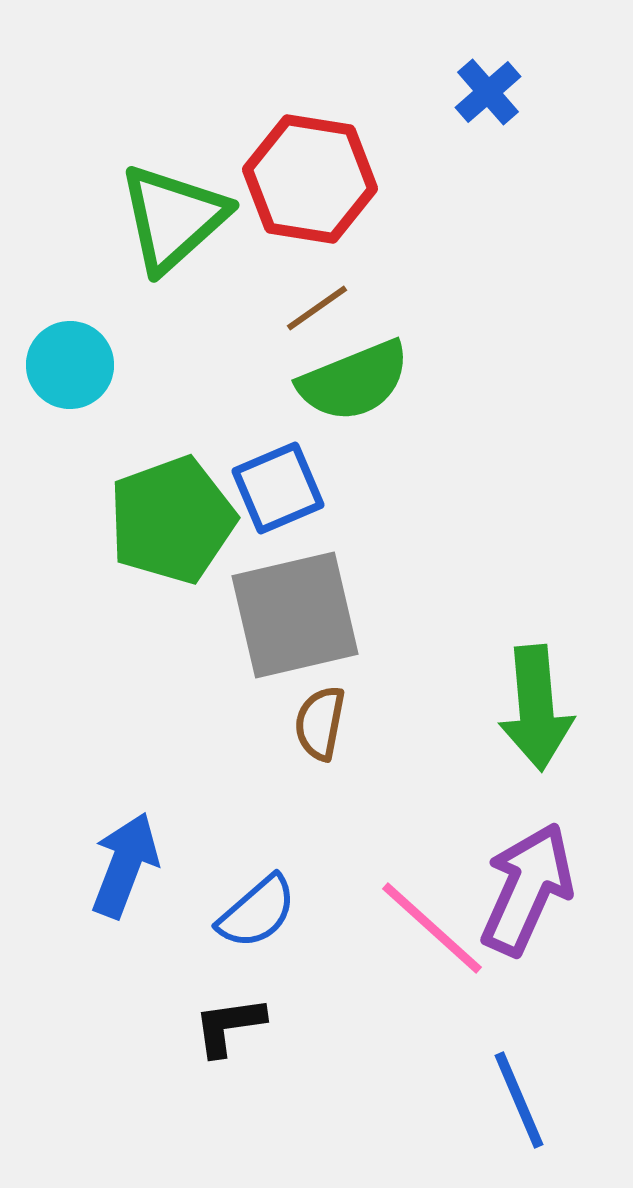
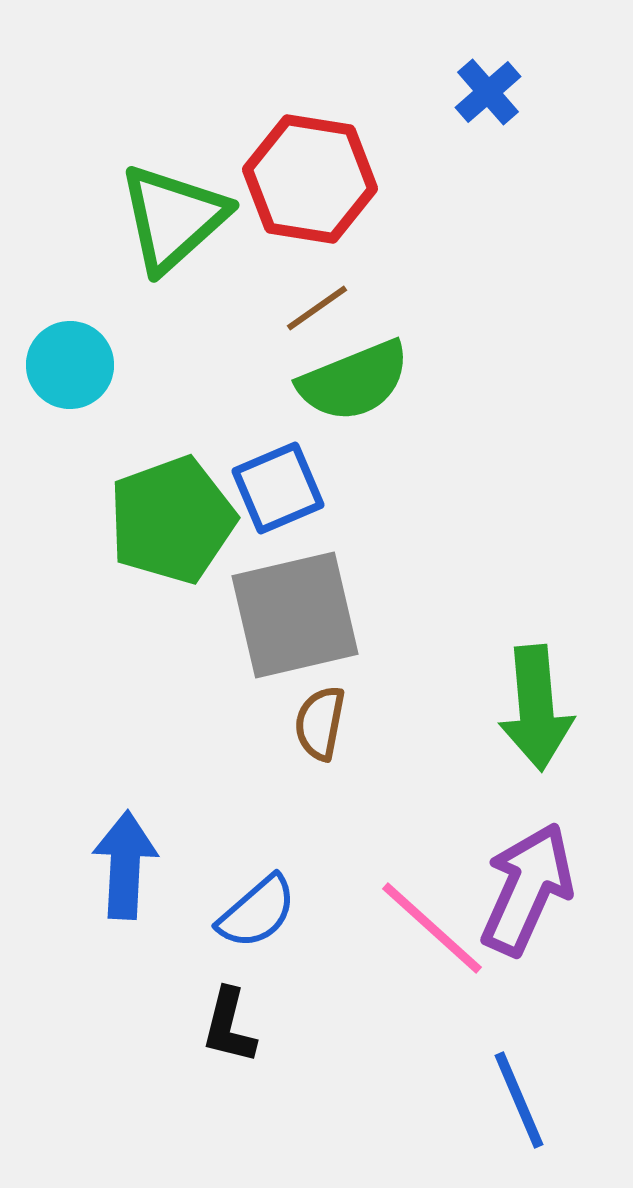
blue arrow: rotated 18 degrees counterclockwise
black L-shape: rotated 68 degrees counterclockwise
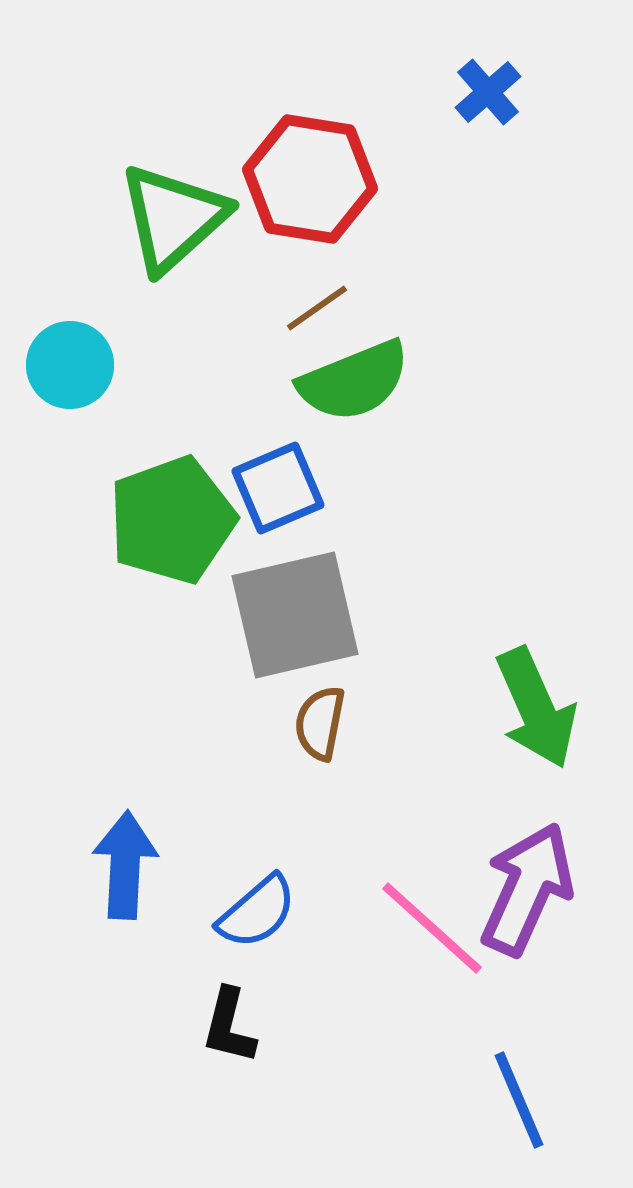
green arrow: rotated 19 degrees counterclockwise
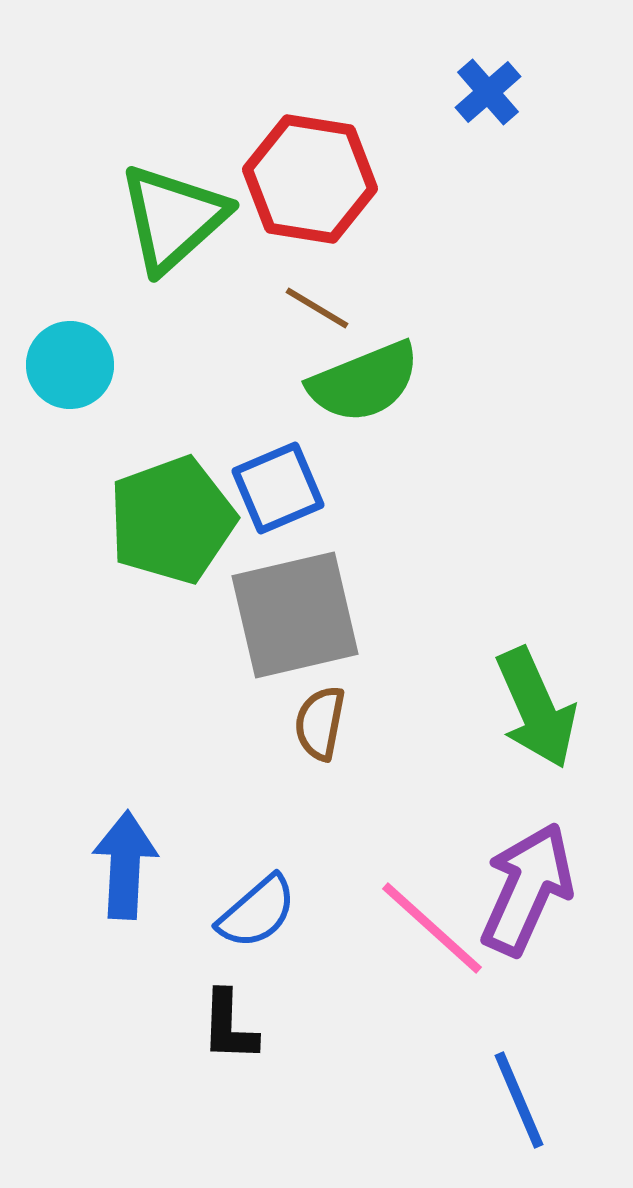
brown line: rotated 66 degrees clockwise
green semicircle: moved 10 px right, 1 px down
black L-shape: rotated 12 degrees counterclockwise
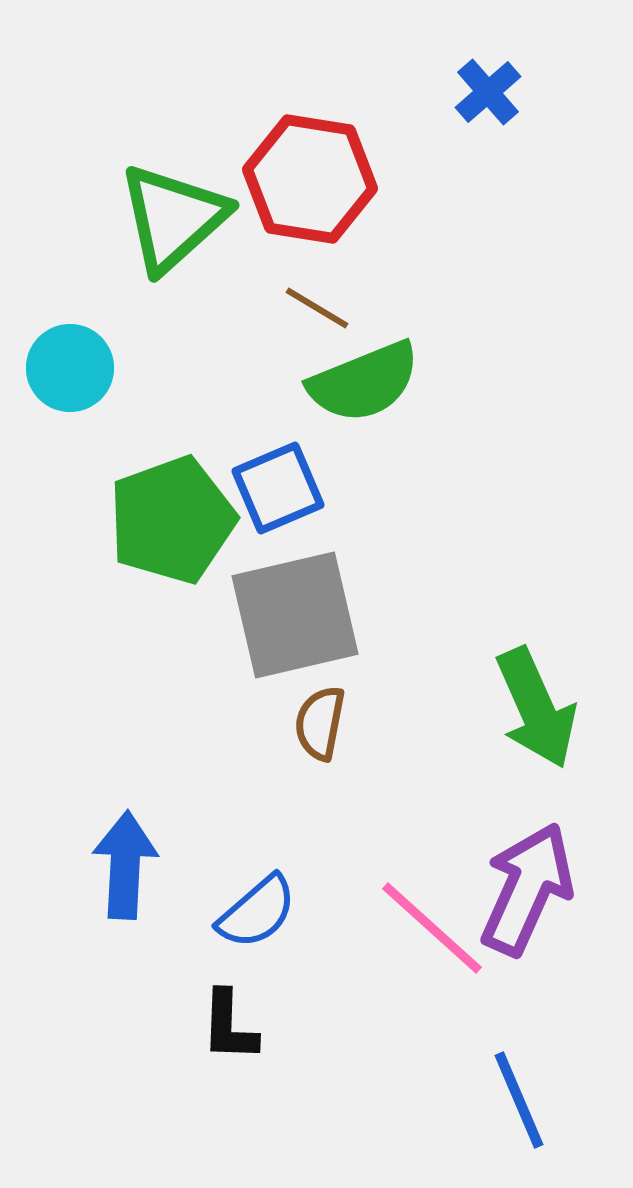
cyan circle: moved 3 px down
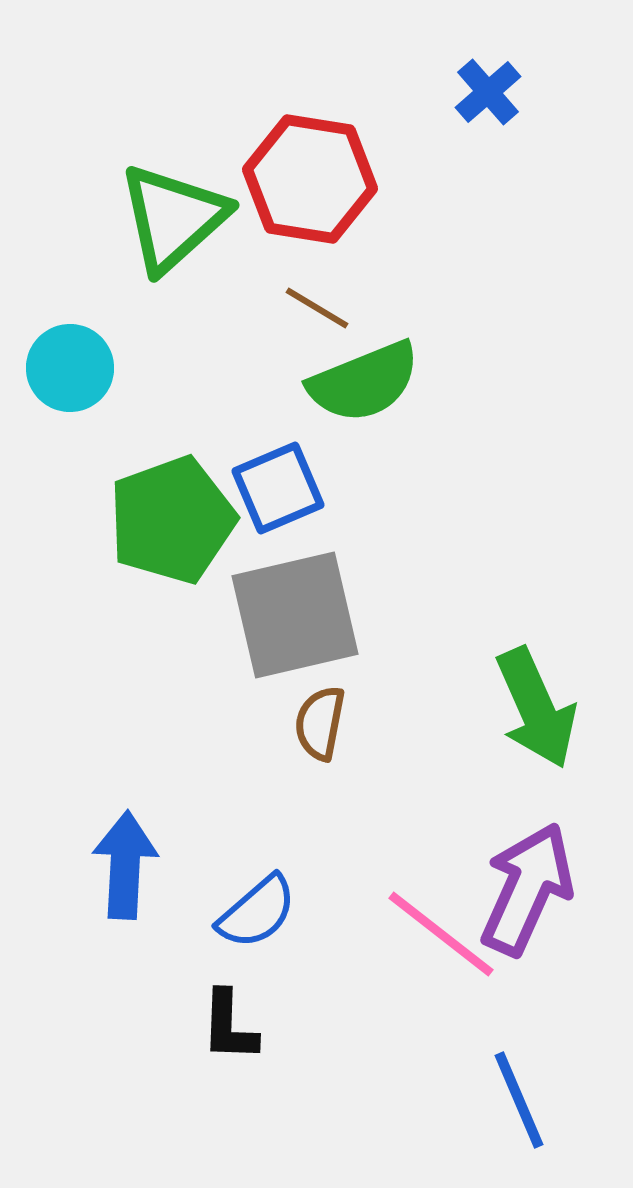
pink line: moved 9 px right, 6 px down; rotated 4 degrees counterclockwise
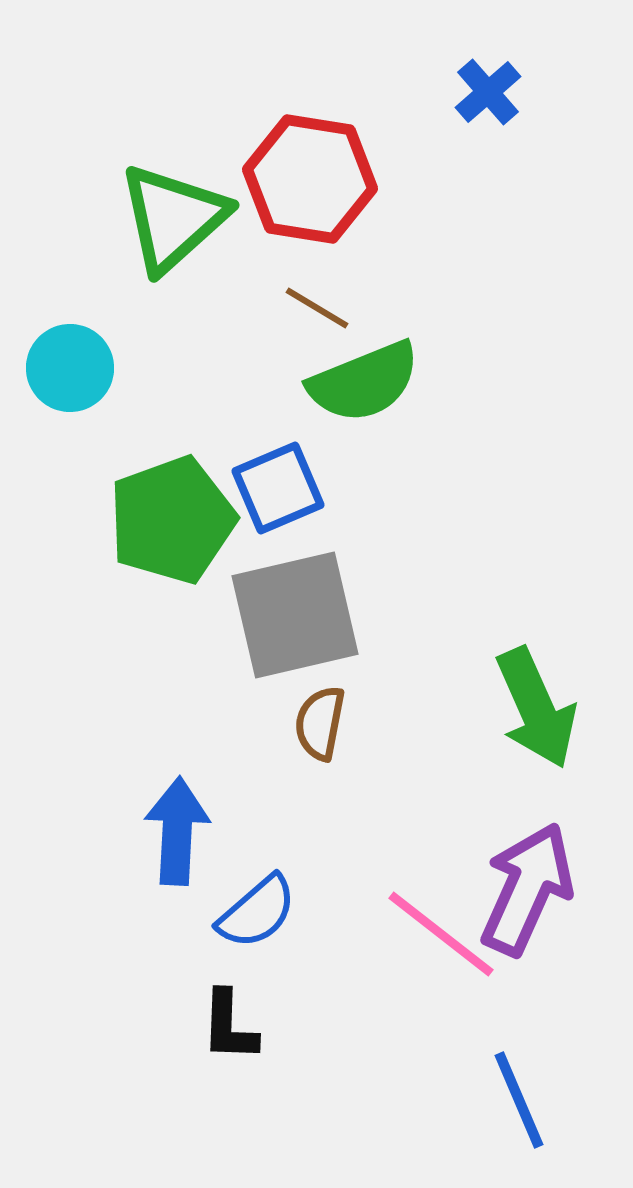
blue arrow: moved 52 px right, 34 px up
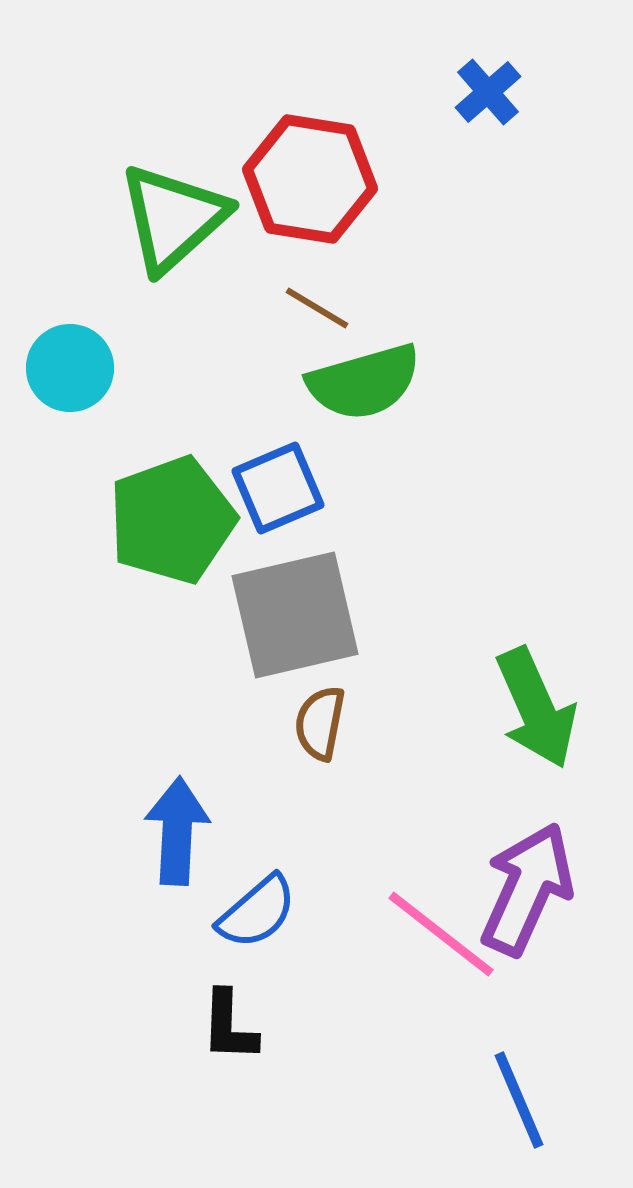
green semicircle: rotated 6 degrees clockwise
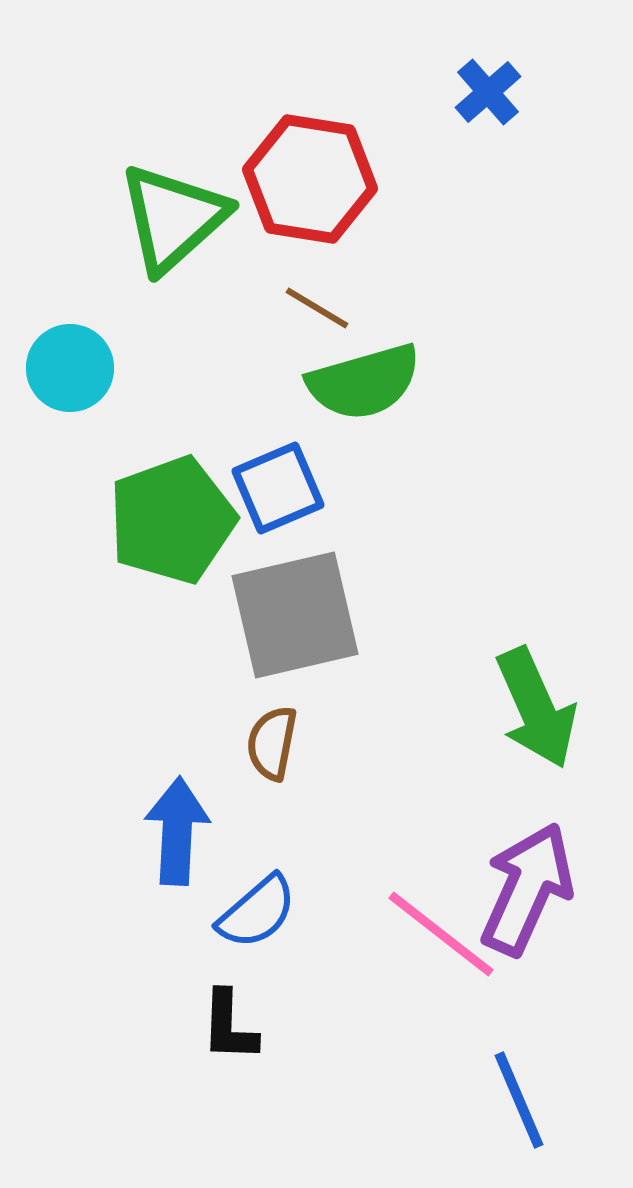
brown semicircle: moved 48 px left, 20 px down
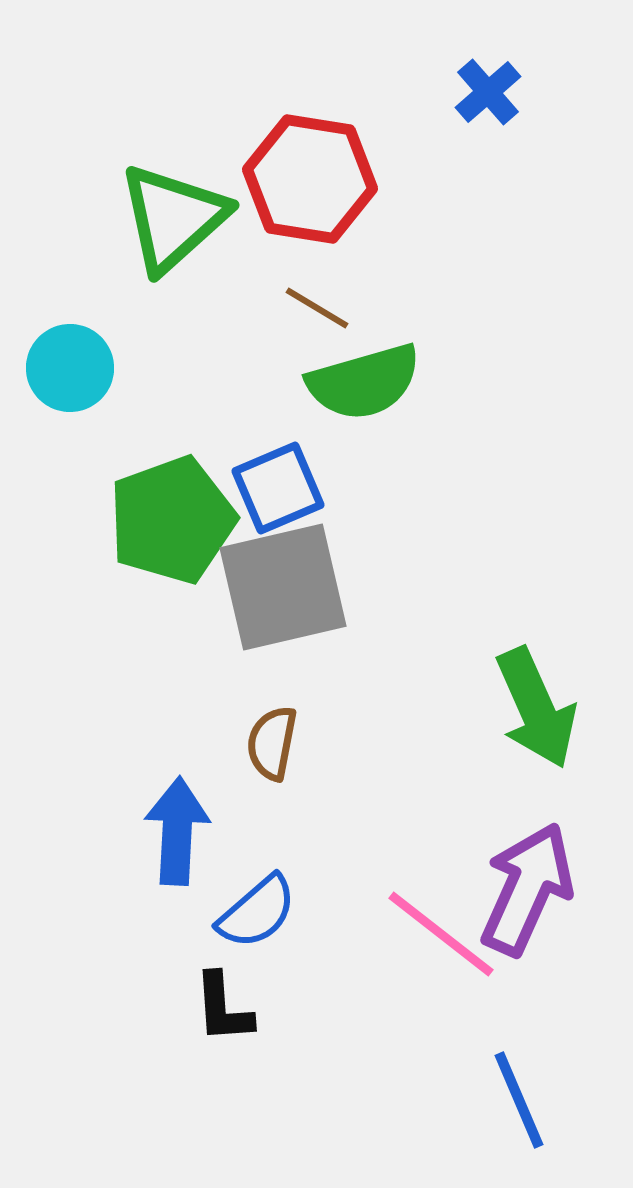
gray square: moved 12 px left, 28 px up
black L-shape: moved 6 px left, 18 px up; rotated 6 degrees counterclockwise
